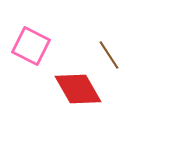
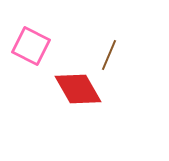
brown line: rotated 56 degrees clockwise
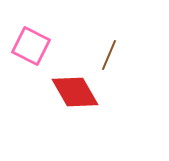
red diamond: moved 3 px left, 3 px down
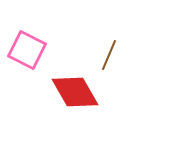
pink square: moved 4 px left, 4 px down
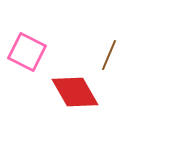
pink square: moved 2 px down
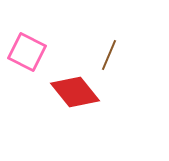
red diamond: rotated 9 degrees counterclockwise
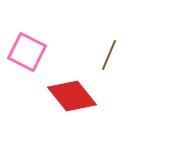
red diamond: moved 3 px left, 4 px down
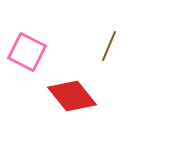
brown line: moved 9 px up
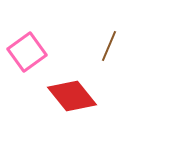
pink square: rotated 27 degrees clockwise
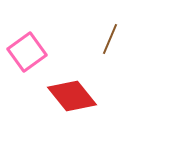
brown line: moved 1 px right, 7 px up
